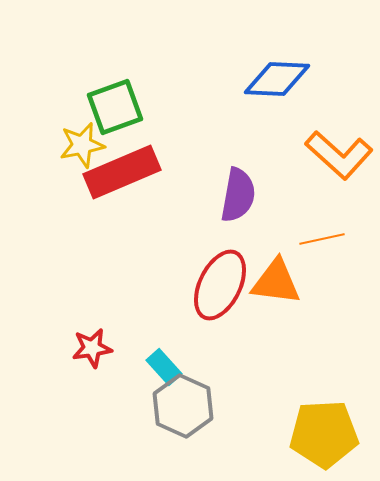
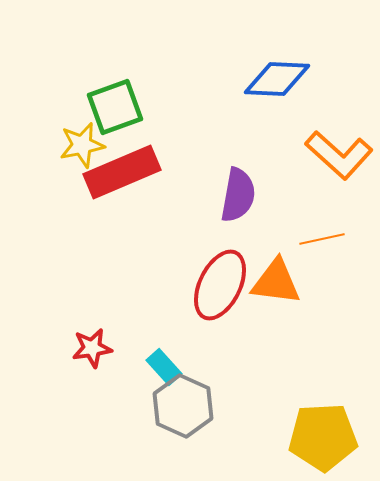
yellow pentagon: moved 1 px left, 3 px down
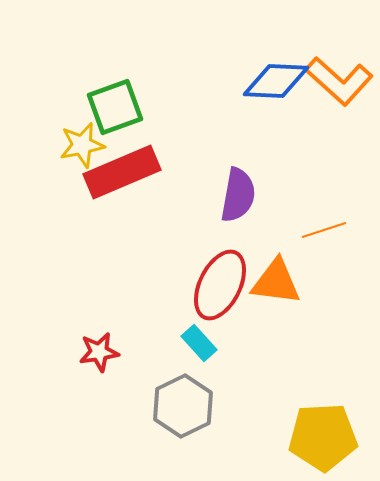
blue diamond: moved 1 px left, 2 px down
orange L-shape: moved 74 px up
orange line: moved 2 px right, 9 px up; rotated 6 degrees counterclockwise
red star: moved 7 px right, 4 px down
cyan rectangle: moved 35 px right, 24 px up
gray hexagon: rotated 10 degrees clockwise
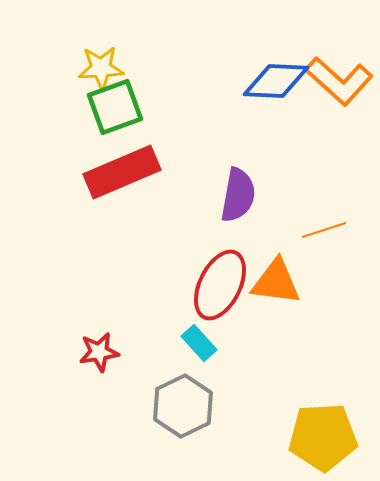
yellow star: moved 19 px right, 77 px up; rotated 9 degrees clockwise
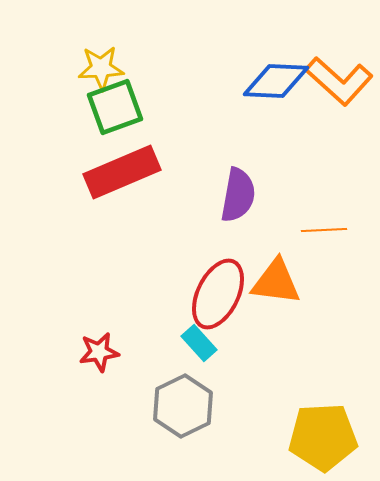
orange line: rotated 15 degrees clockwise
red ellipse: moved 2 px left, 9 px down
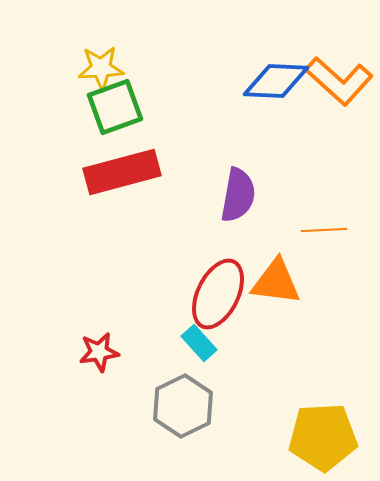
red rectangle: rotated 8 degrees clockwise
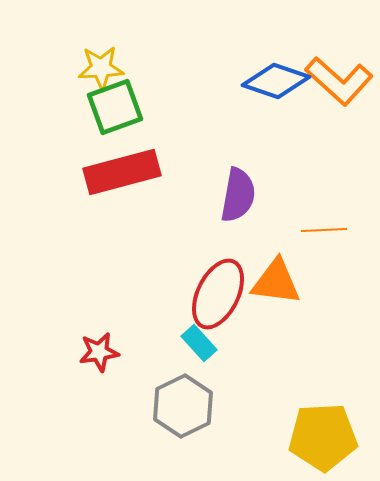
blue diamond: rotated 16 degrees clockwise
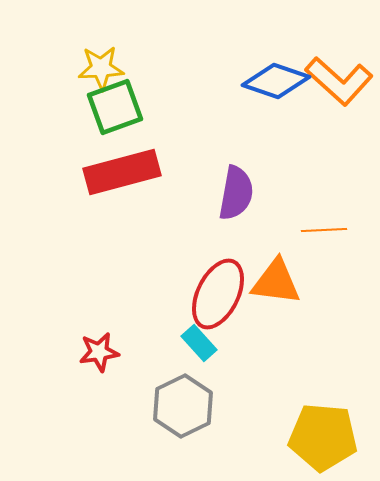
purple semicircle: moved 2 px left, 2 px up
yellow pentagon: rotated 8 degrees clockwise
